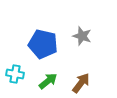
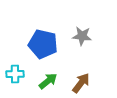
gray star: rotated 12 degrees counterclockwise
cyan cross: rotated 12 degrees counterclockwise
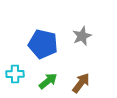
gray star: rotated 30 degrees counterclockwise
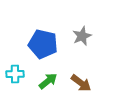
brown arrow: rotated 90 degrees clockwise
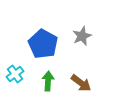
blue pentagon: rotated 16 degrees clockwise
cyan cross: rotated 36 degrees counterclockwise
green arrow: rotated 48 degrees counterclockwise
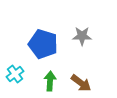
gray star: rotated 24 degrees clockwise
blue pentagon: rotated 12 degrees counterclockwise
green arrow: moved 2 px right
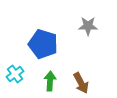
gray star: moved 6 px right, 10 px up
brown arrow: rotated 25 degrees clockwise
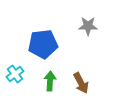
blue pentagon: rotated 24 degrees counterclockwise
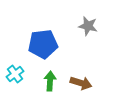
gray star: rotated 12 degrees clockwise
brown arrow: rotated 45 degrees counterclockwise
